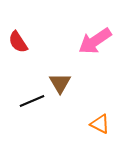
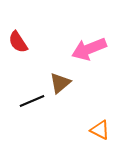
pink arrow: moved 6 px left, 8 px down; rotated 12 degrees clockwise
brown triangle: rotated 20 degrees clockwise
orange triangle: moved 6 px down
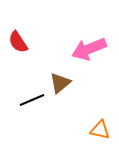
black line: moved 1 px up
orange triangle: rotated 15 degrees counterclockwise
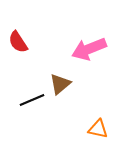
brown triangle: moved 1 px down
orange triangle: moved 2 px left, 1 px up
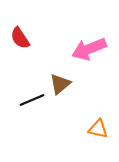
red semicircle: moved 2 px right, 4 px up
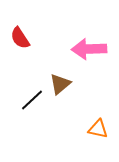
pink arrow: rotated 20 degrees clockwise
black line: rotated 20 degrees counterclockwise
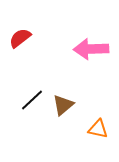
red semicircle: rotated 85 degrees clockwise
pink arrow: moved 2 px right
brown triangle: moved 3 px right, 21 px down
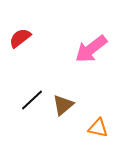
pink arrow: rotated 36 degrees counterclockwise
orange triangle: moved 1 px up
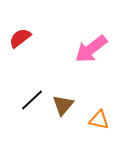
brown triangle: rotated 10 degrees counterclockwise
orange triangle: moved 1 px right, 8 px up
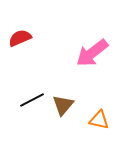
red semicircle: rotated 15 degrees clockwise
pink arrow: moved 1 px right, 4 px down
black line: rotated 15 degrees clockwise
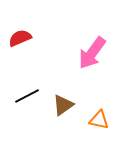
pink arrow: rotated 16 degrees counterclockwise
black line: moved 5 px left, 4 px up
brown triangle: rotated 15 degrees clockwise
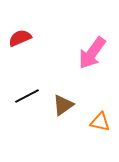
orange triangle: moved 1 px right, 2 px down
